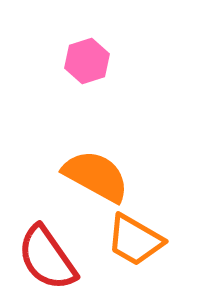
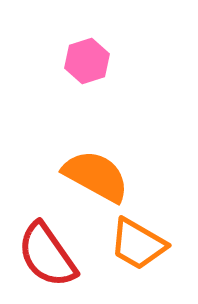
orange trapezoid: moved 3 px right, 4 px down
red semicircle: moved 3 px up
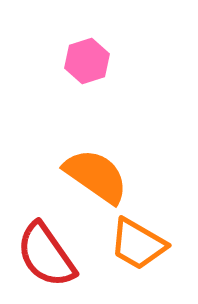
orange semicircle: rotated 6 degrees clockwise
red semicircle: moved 1 px left
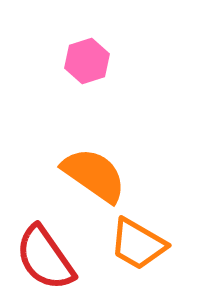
orange semicircle: moved 2 px left, 1 px up
red semicircle: moved 1 px left, 3 px down
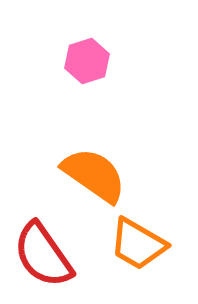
red semicircle: moved 2 px left, 3 px up
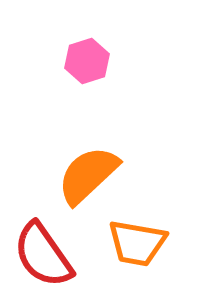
orange semicircle: moved 6 px left; rotated 78 degrees counterclockwise
orange trapezoid: moved 1 px left, 1 px up; rotated 20 degrees counterclockwise
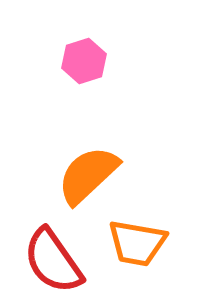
pink hexagon: moved 3 px left
red semicircle: moved 10 px right, 6 px down
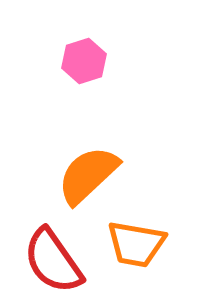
orange trapezoid: moved 1 px left, 1 px down
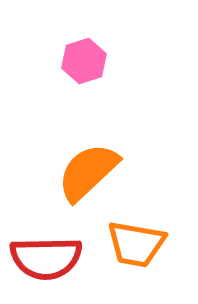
orange semicircle: moved 3 px up
red semicircle: moved 7 px left, 3 px up; rotated 56 degrees counterclockwise
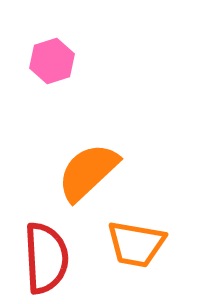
pink hexagon: moved 32 px left
red semicircle: rotated 92 degrees counterclockwise
